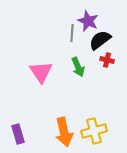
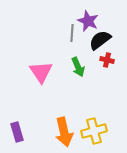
purple rectangle: moved 1 px left, 2 px up
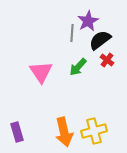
purple star: rotated 20 degrees clockwise
red cross: rotated 24 degrees clockwise
green arrow: rotated 66 degrees clockwise
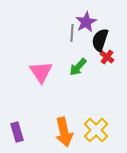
purple star: moved 2 px left, 1 px down
black semicircle: rotated 35 degrees counterclockwise
red cross: moved 3 px up
yellow cross: moved 2 px right, 1 px up; rotated 30 degrees counterclockwise
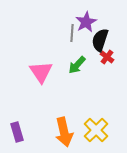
green arrow: moved 1 px left, 2 px up
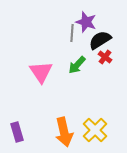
purple star: rotated 25 degrees counterclockwise
black semicircle: rotated 40 degrees clockwise
red cross: moved 2 px left
yellow cross: moved 1 px left
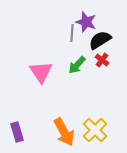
red cross: moved 3 px left, 3 px down
orange arrow: rotated 16 degrees counterclockwise
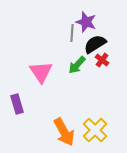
black semicircle: moved 5 px left, 4 px down
purple rectangle: moved 28 px up
